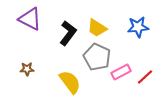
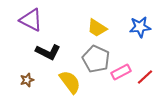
purple triangle: moved 1 px right, 1 px down
blue star: moved 2 px right
black L-shape: moved 20 px left, 19 px down; rotated 80 degrees clockwise
gray pentagon: moved 1 px left, 2 px down
brown star: moved 11 px down; rotated 16 degrees counterclockwise
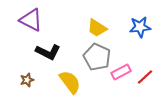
gray pentagon: moved 1 px right, 2 px up
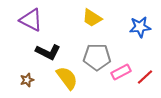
yellow trapezoid: moved 5 px left, 10 px up
gray pentagon: rotated 24 degrees counterclockwise
yellow semicircle: moved 3 px left, 4 px up
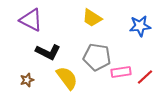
blue star: moved 1 px up
gray pentagon: rotated 8 degrees clockwise
pink rectangle: rotated 18 degrees clockwise
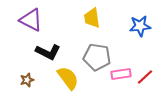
yellow trapezoid: rotated 50 degrees clockwise
pink rectangle: moved 2 px down
yellow semicircle: moved 1 px right
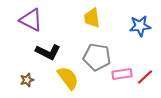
pink rectangle: moved 1 px right
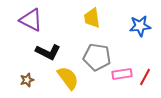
red line: rotated 18 degrees counterclockwise
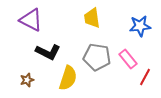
pink rectangle: moved 6 px right, 15 px up; rotated 60 degrees clockwise
yellow semicircle: rotated 55 degrees clockwise
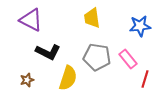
red line: moved 2 px down; rotated 12 degrees counterclockwise
